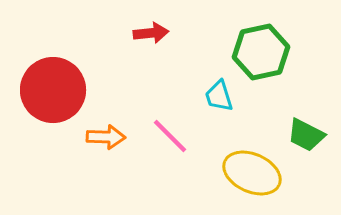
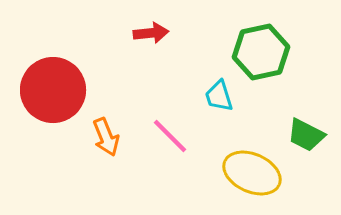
orange arrow: rotated 66 degrees clockwise
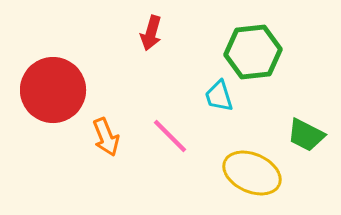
red arrow: rotated 112 degrees clockwise
green hexagon: moved 8 px left; rotated 6 degrees clockwise
